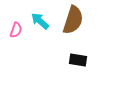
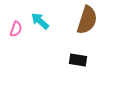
brown semicircle: moved 14 px right
pink semicircle: moved 1 px up
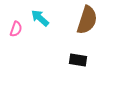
cyan arrow: moved 3 px up
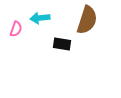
cyan arrow: rotated 48 degrees counterclockwise
black rectangle: moved 16 px left, 16 px up
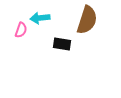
pink semicircle: moved 5 px right, 1 px down
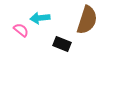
pink semicircle: rotated 70 degrees counterclockwise
black rectangle: rotated 12 degrees clockwise
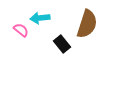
brown semicircle: moved 4 px down
black rectangle: rotated 30 degrees clockwise
